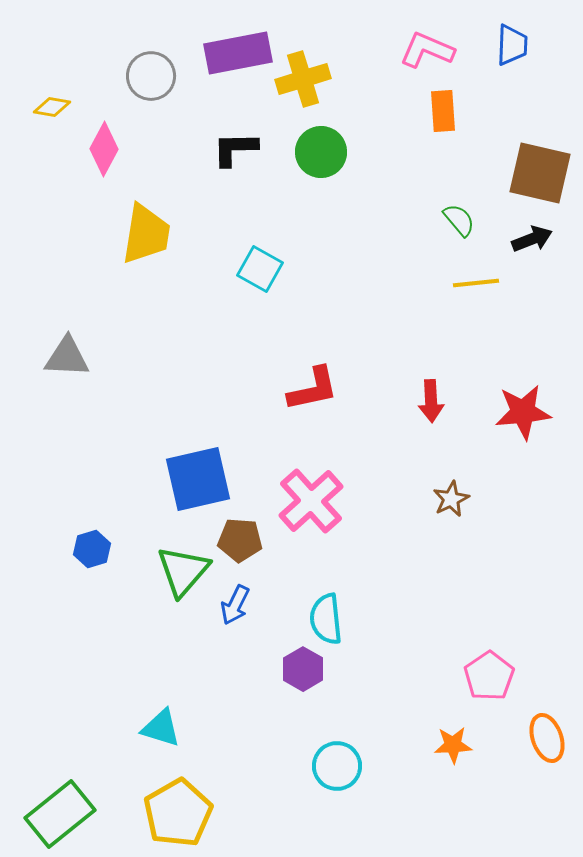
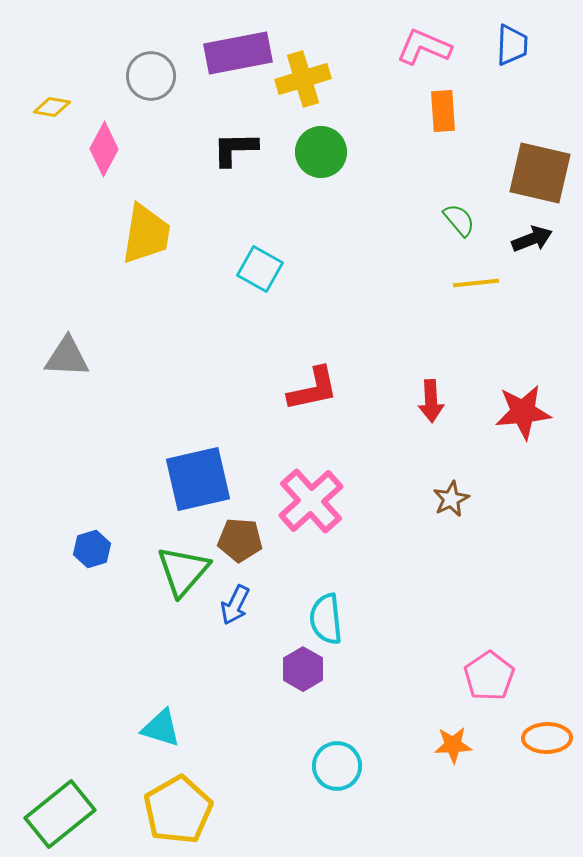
pink L-shape: moved 3 px left, 3 px up
orange ellipse: rotated 72 degrees counterclockwise
yellow pentagon: moved 3 px up
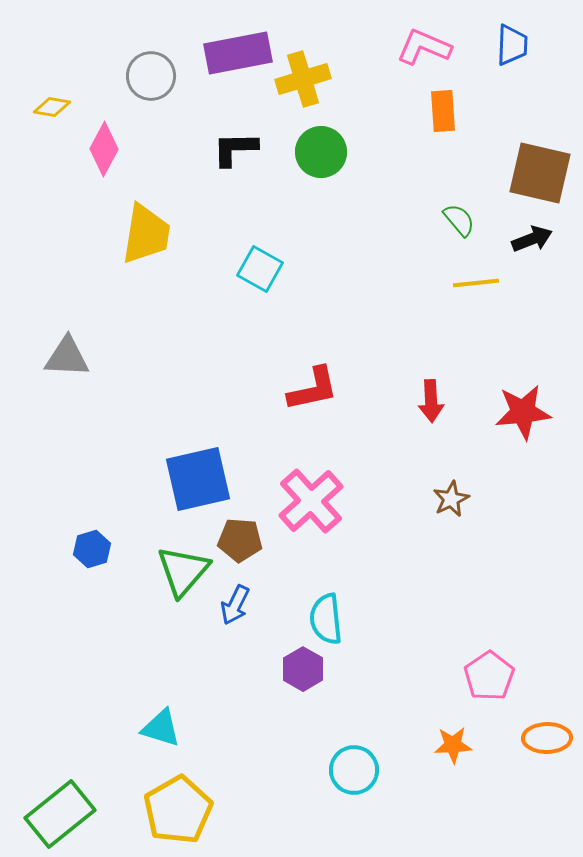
cyan circle: moved 17 px right, 4 px down
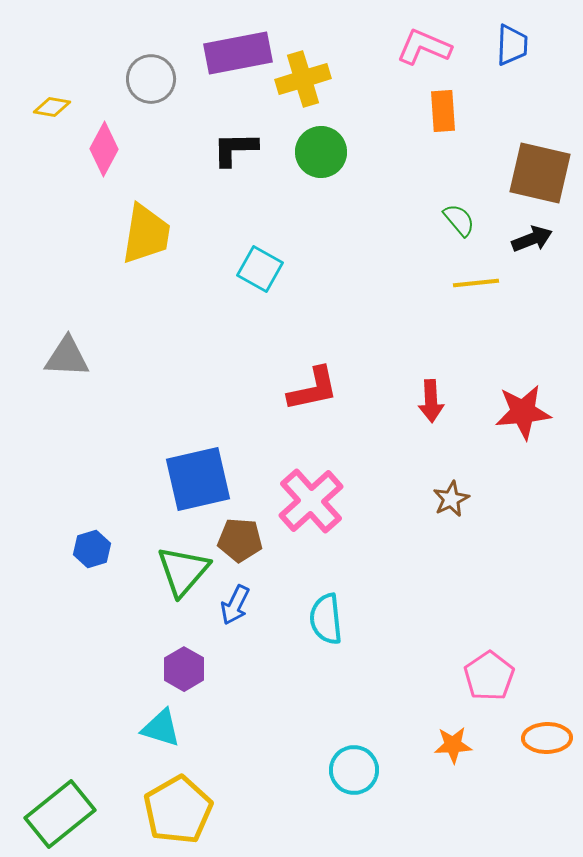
gray circle: moved 3 px down
purple hexagon: moved 119 px left
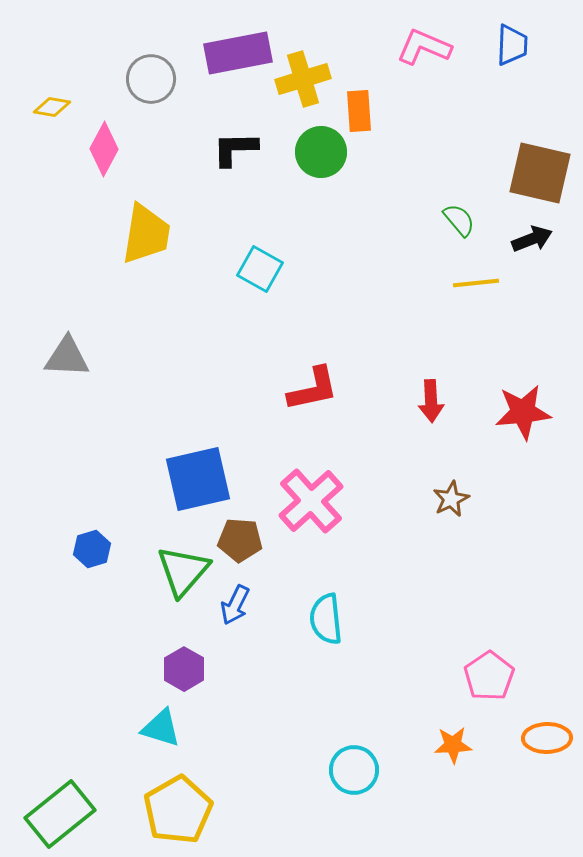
orange rectangle: moved 84 px left
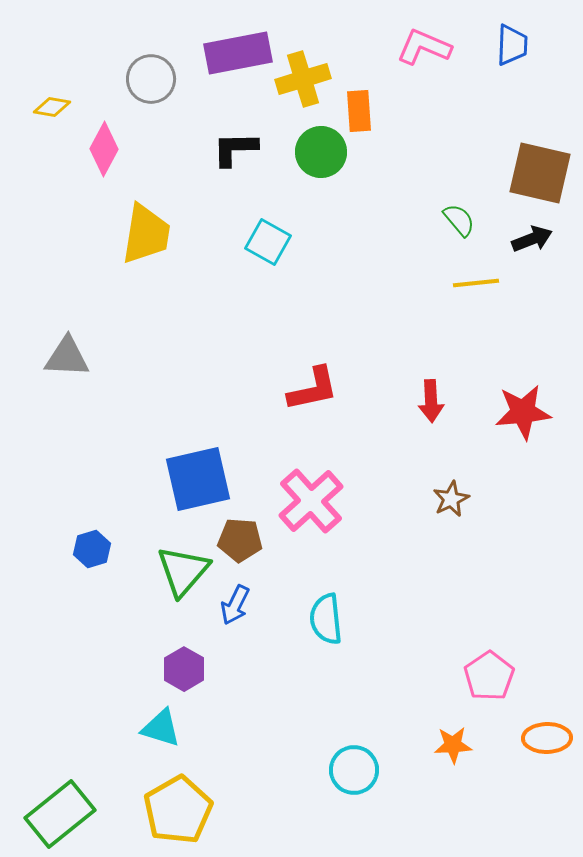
cyan square: moved 8 px right, 27 px up
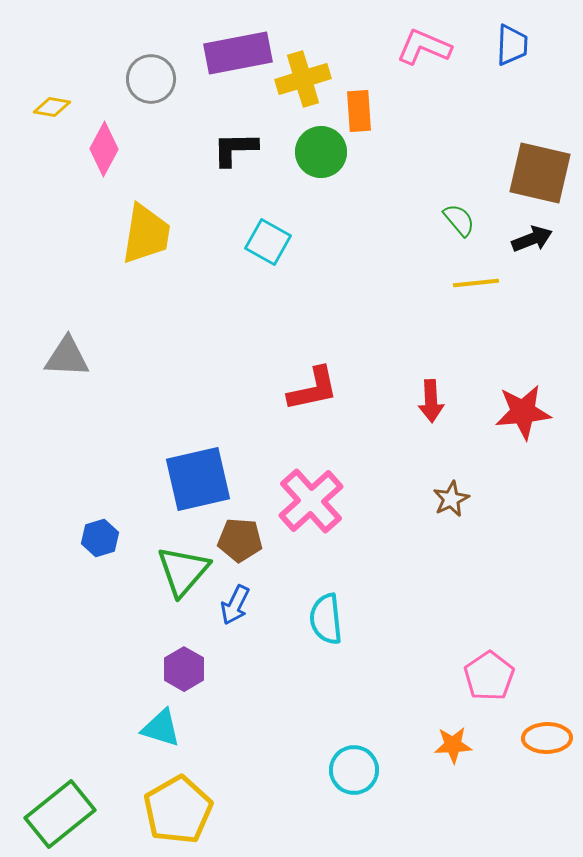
blue hexagon: moved 8 px right, 11 px up
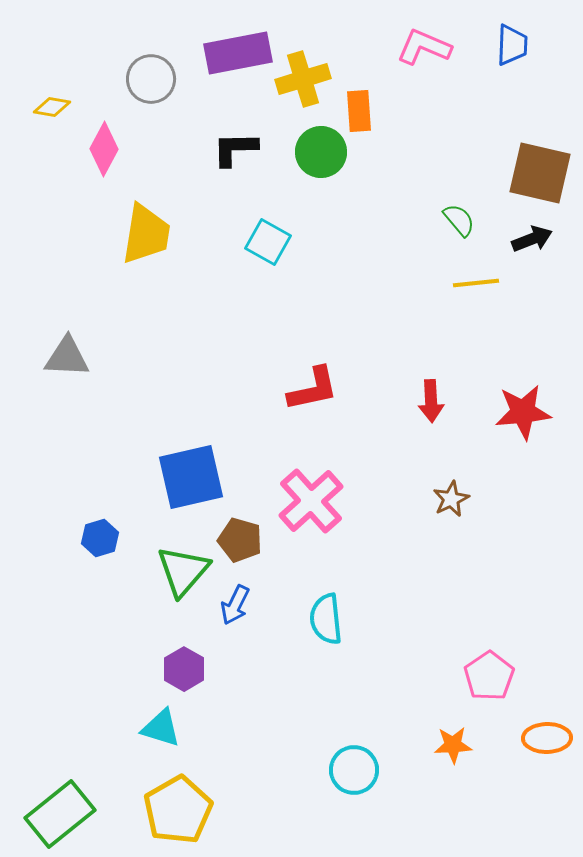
blue square: moved 7 px left, 2 px up
brown pentagon: rotated 12 degrees clockwise
